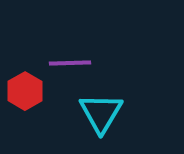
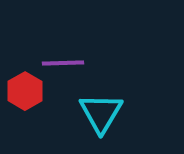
purple line: moved 7 px left
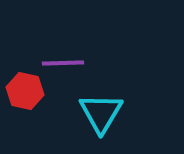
red hexagon: rotated 18 degrees counterclockwise
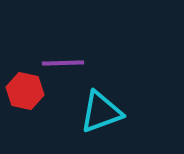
cyan triangle: moved 1 px up; rotated 39 degrees clockwise
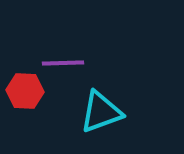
red hexagon: rotated 9 degrees counterclockwise
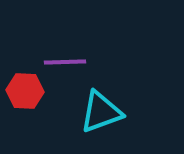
purple line: moved 2 px right, 1 px up
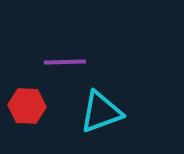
red hexagon: moved 2 px right, 15 px down
